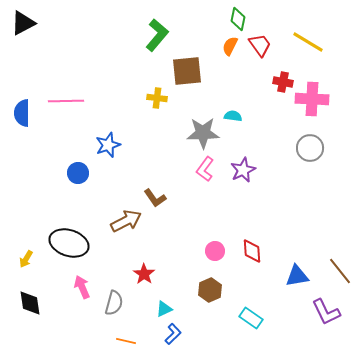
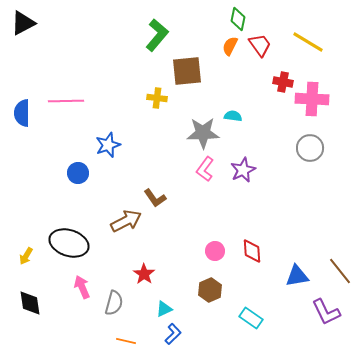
yellow arrow: moved 3 px up
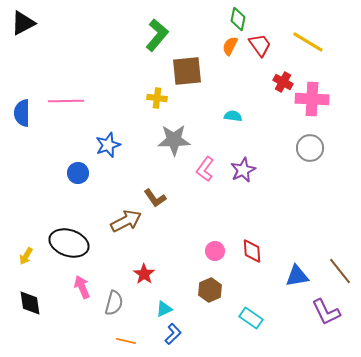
red cross: rotated 18 degrees clockwise
gray star: moved 29 px left, 7 px down
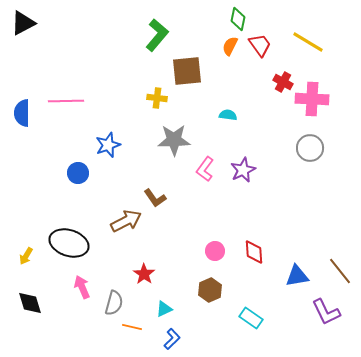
cyan semicircle: moved 5 px left, 1 px up
red diamond: moved 2 px right, 1 px down
black diamond: rotated 8 degrees counterclockwise
blue L-shape: moved 1 px left, 5 px down
orange line: moved 6 px right, 14 px up
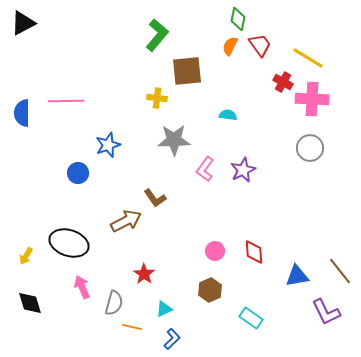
yellow line: moved 16 px down
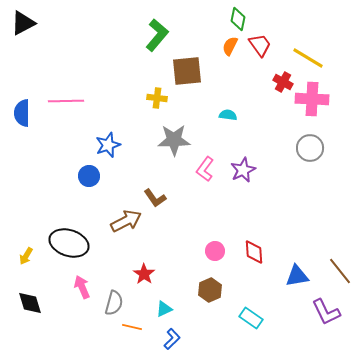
blue circle: moved 11 px right, 3 px down
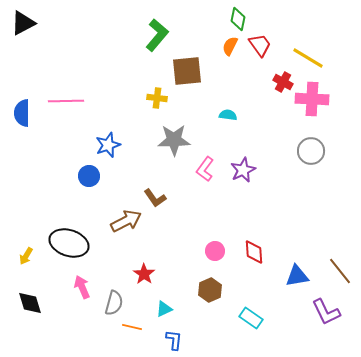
gray circle: moved 1 px right, 3 px down
blue L-shape: moved 2 px right, 1 px down; rotated 40 degrees counterclockwise
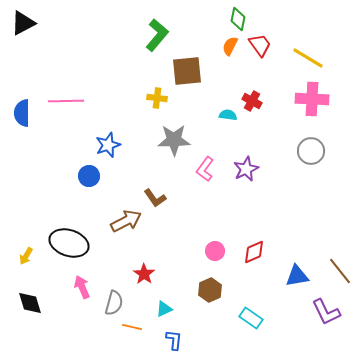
red cross: moved 31 px left, 19 px down
purple star: moved 3 px right, 1 px up
red diamond: rotated 70 degrees clockwise
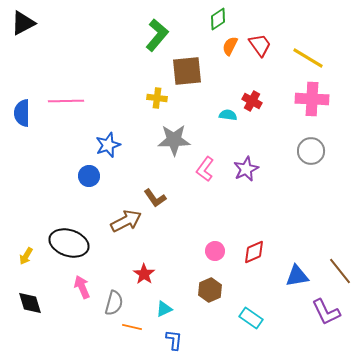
green diamond: moved 20 px left; rotated 45 degrees clockwise
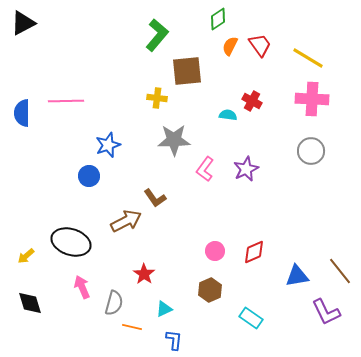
black ellipse: moved 2 px right, 1 px up
yellow arrow: rotated 18 degrees clockwise
